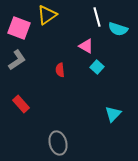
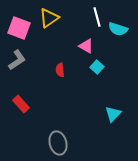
yellow triangle: moved 2 px right, 3 px down
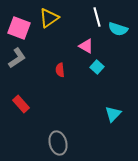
gray L-shape: moved 2 px up
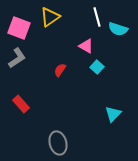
yellow triangle: moved 1 px right, 1 px up
red semicircle: rotated 40 degrees clockwise
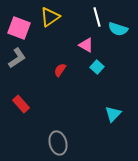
pink triangle: moved 1 px up
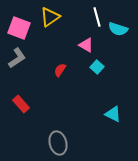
cyan triangle: rotated 48 degrees counterclockwise
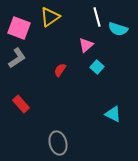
pink triangle: rotated 49 degrees clockwise
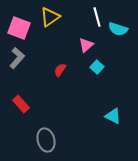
gray L-shape: rotated 15 degrees counterclockwise
cyan triangle: moved 2 px down
gray ellipse: moved 12 px left, 3 px up
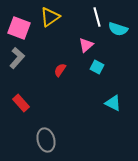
cyan square: rotated 16 degrees counterclockwise
red rectangle: moved 1 px up
cyan triangle: moved 13 px up
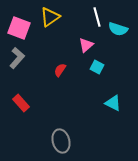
gray ellipse: moved 15 px right, 1 px down
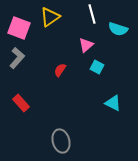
white line: moved 5 px left, 3 px up
